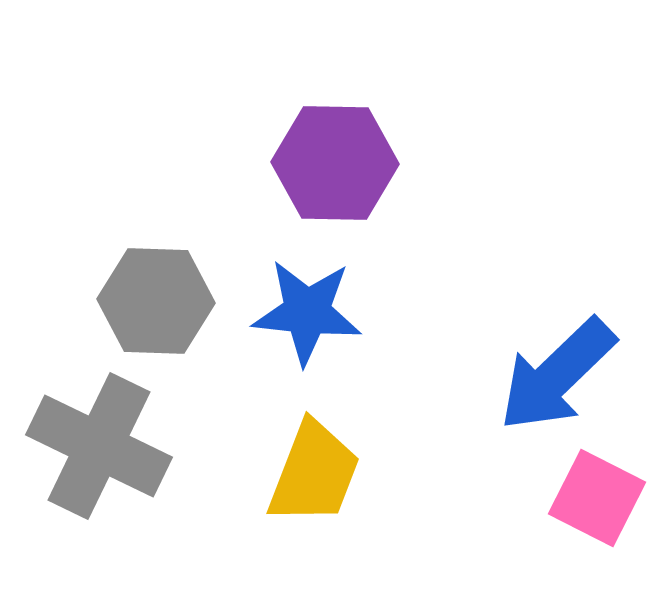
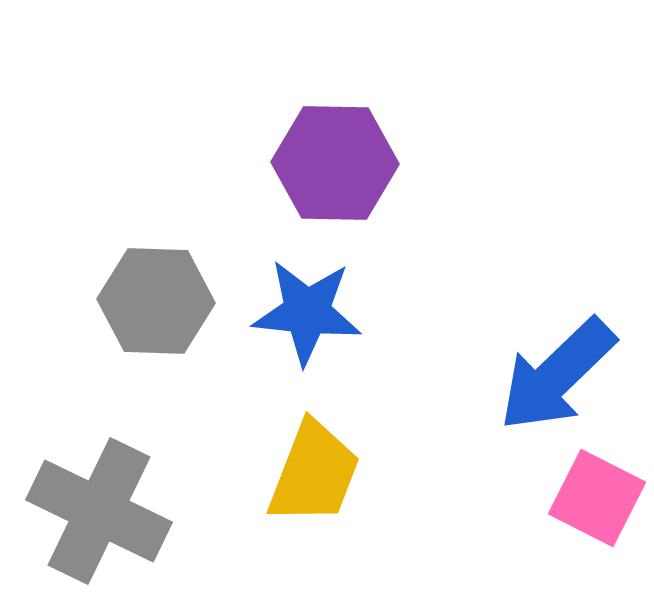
gray cross: moved 65 px down
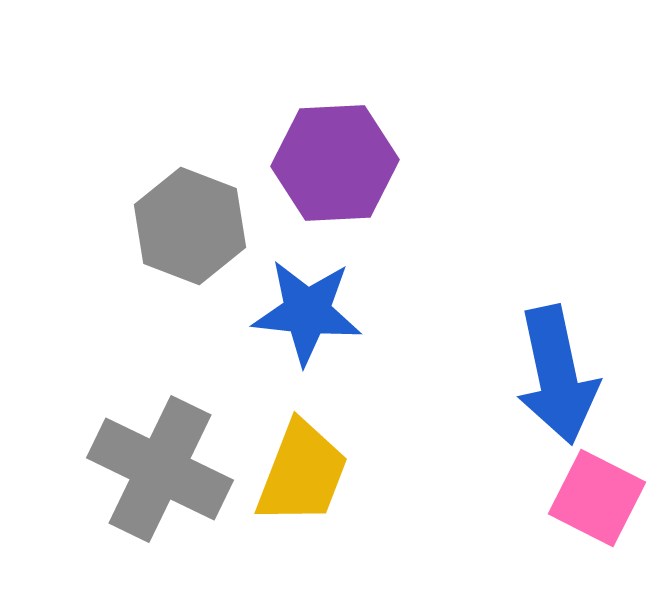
purple hexagon: rotated 4 degrees counterclockwise
gray hexagon: moved 34 px right, 75 px up; rotated 19 degrees clockwise
blue arrow: rotated 58 degrees counterclockwise
yellow trapezoid: moved 12 px left
gray cross: moved 61 px right, 42 px up
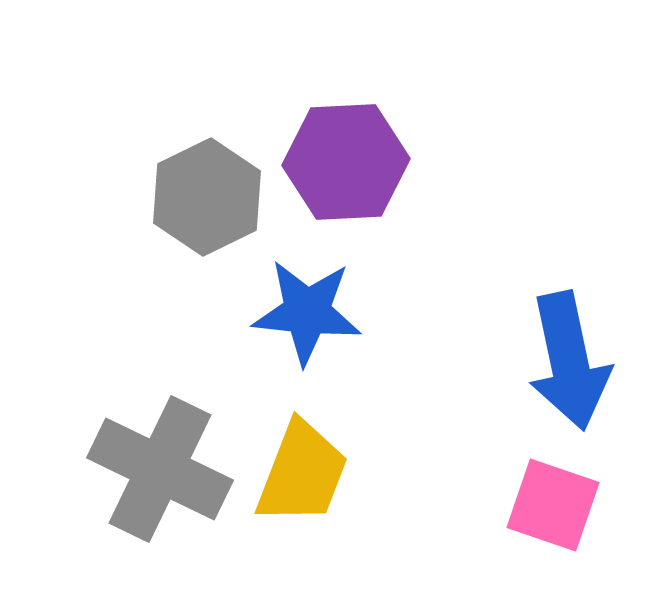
purple hexagon: moved 11 px right, 1 px up
gray hexagon: moved 17 px right, 29 px up; rotated 13 degrees clockwise
blue arrow: moved 12 px right, 14 px up
pink square: moved 44 px left, 7 px down; rotated 8 degrees counterclockwise
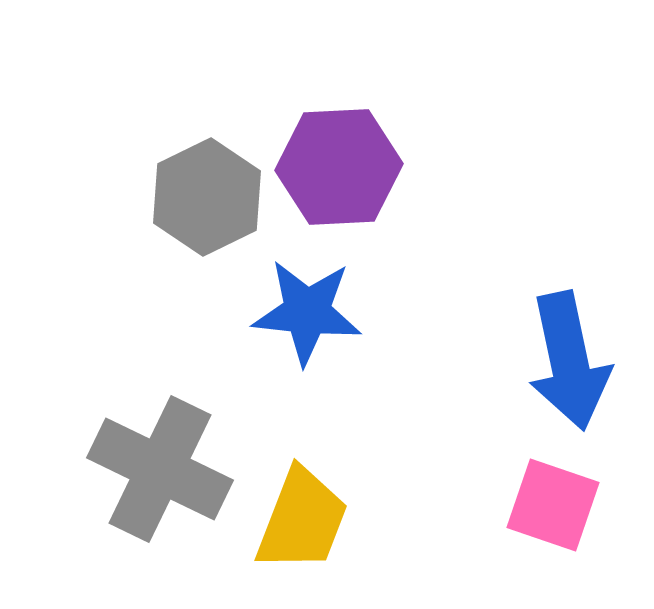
purple hexagon: moved 7 px left, 5 px down
yellow trapezoid: moved 47 px down
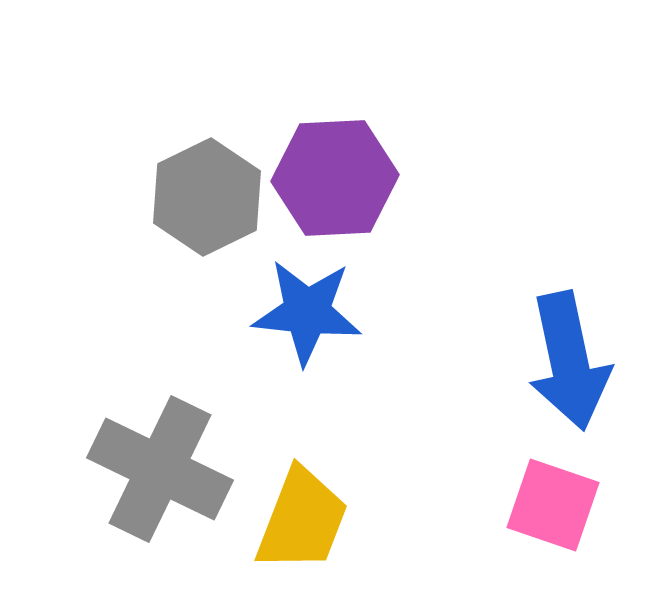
purple hexagon: moved 4 px left, 11 px down
